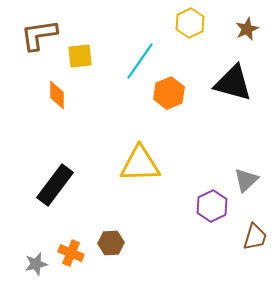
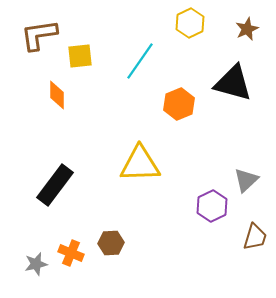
orange hexagon: moved 10 px right, 11 px down
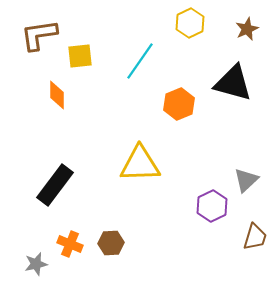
orange cross: moved 1 px left, 9 px up
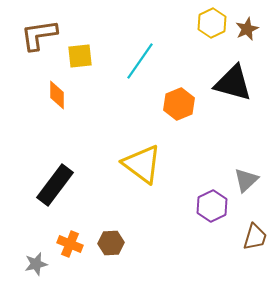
yellow hexagon: moved 22 px right
yellow triangle: moved 2 px right; rotated 39 degrees clockwise
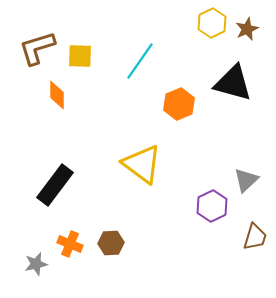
brown L-shape: moved 2 px left, 13 px down; rotated 9 degrees counterclockwise
yellow square: rotated 8 degrees clockwise
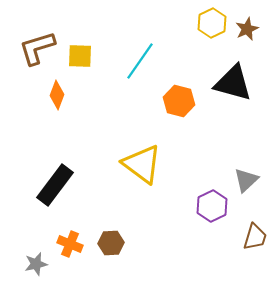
orange diamond: rotated 20 degrees clockwise
orange hexagon: moved 3 px up; rotated 24 degrees counterclockwise
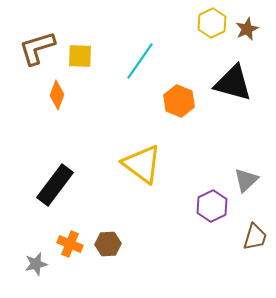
orange hexagon: rotated 8 degrees clockwise
brown hexagon: moved 3 px left, 1 px down
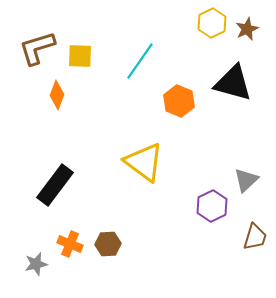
yellow triangle: moved 2 px right, 2 px up
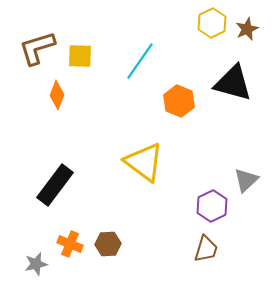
brown trapezoid: moved 49 px left, 12 px down
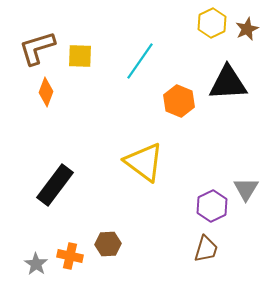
black triangle: moved 5 px left; rotated 18 degrees counterclockwise
orange diamond: moved 11 px left, 3 px up
gray triangle: moved 9 px down; rotated 16 degrees counterclockwise
orange cross: moved 12 px down; rotated 10 degrees counterclockwise
gray star: rotated 25 degrees counterclockwise
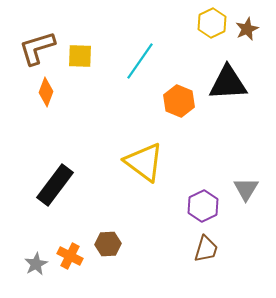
purple hexagon: moved 9 px left
orange cross: rotated 15 degrees clockwise
gray star: rotated 10 degrees clockwise
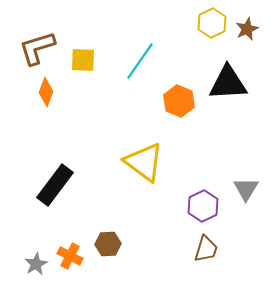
yellow square: moved 3 px right, 4 px down
